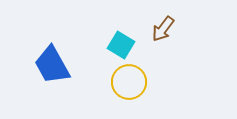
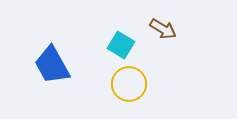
brown arrow: rotated 96 degrees counterclockwise
yellow circle: moved 2 px down
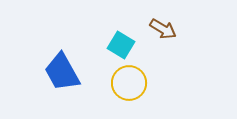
blue trapezoid: moved 10 px right, 7 px down
yellow circle: moved 1 px up
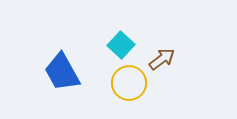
brown arrow: moved 1 px left, 30 px down; rotated 68 degrees counterclockwise
cyan square: rotated 12 degrees clockwise
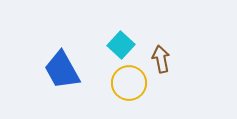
brown arrow: moved 1 px left; rotated 64 degrees counterclockwise
blue trapezoid: moved 2 px up
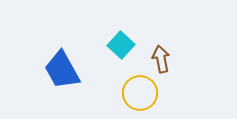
yellow circle: moved 11 px right, 10 px down
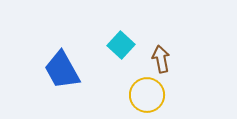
yellow circle: moved 7 px right, 2 px down
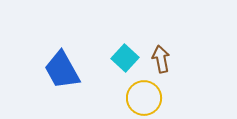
cyan square: moved 4 px right, 13 px down
yellow circle: moved 3 px left, 3 px down
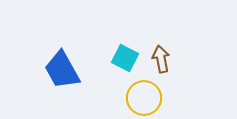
cyan square: rotated 16 degrees counterclockwise
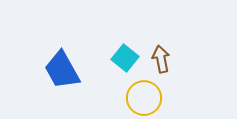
cyan square: rotated 12 degrees clockwise
